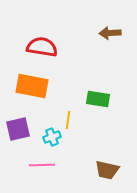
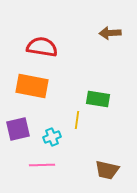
yellow line: moved 9 px right
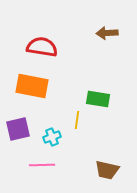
brown arrow: moved 3 px left
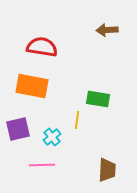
brown arrow: moved 3 px up
cyan cross: rotated 18 degrees counterclockwise
brown trapezoid: rotated 100 degrees counterclockwise
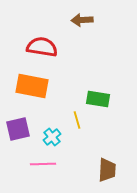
brown arrow: moved 25 px left, 10 px up
yellow line: rotated 24 degrees counterclockwise
pink line: moved 1 px right, 1 px up
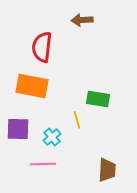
red semicircle: rotated 92 degrees counterclockwise
purple square: rotated 15 degrees clockwise
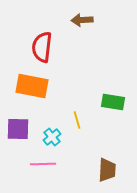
green rectangle: moved 15 px right, 3 px down
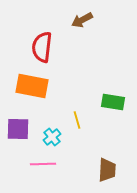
brown arrow: rotated 25 degrees counterclockwise
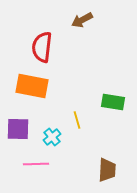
pink line: moved 7 px left
